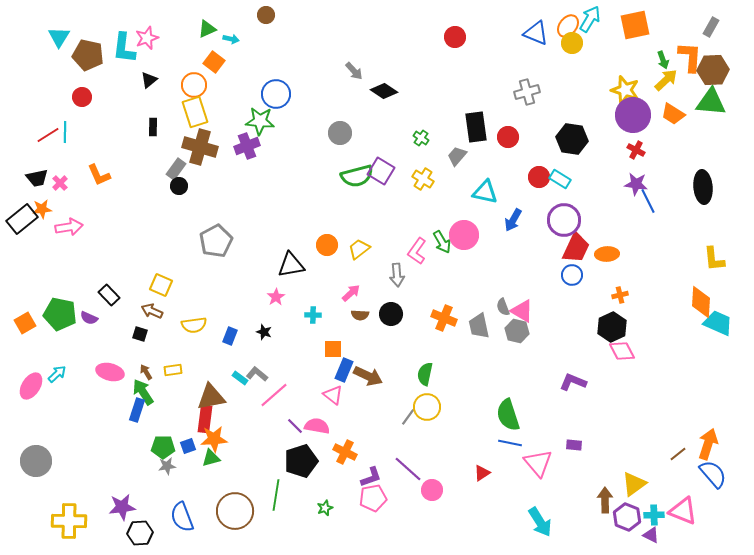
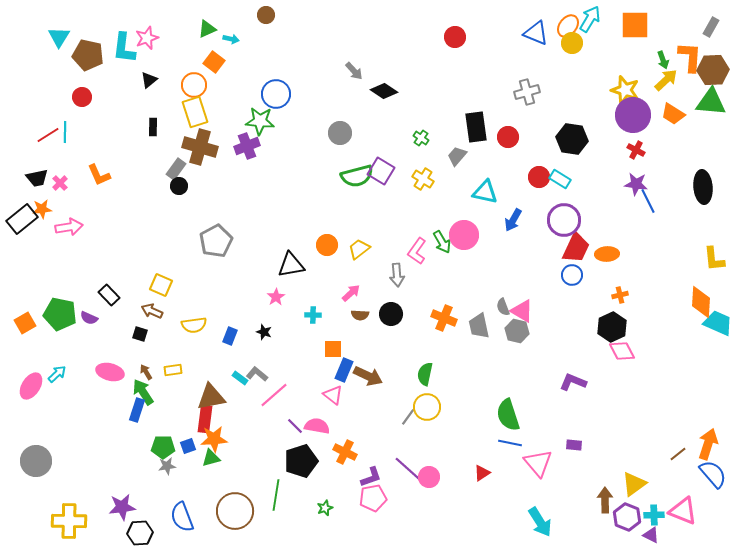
orange square at (635, 25): rotated 12 degrees clockwise
pink circle at (432, 490): moved 3 px left, 13 px up
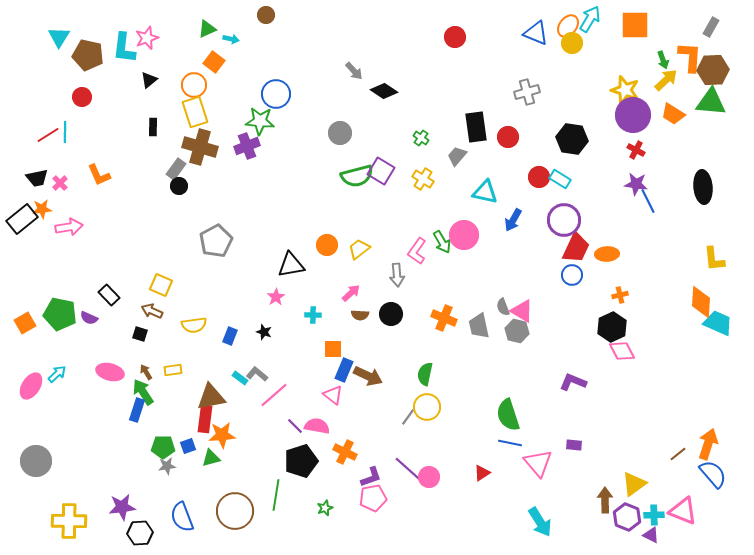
orange star at (214, 439): moved 8 px right, 4 px up
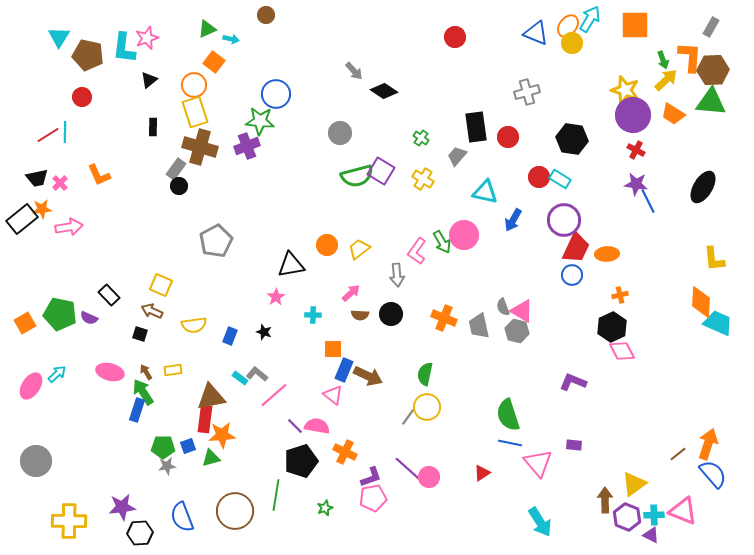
black ellipse at (703, 187): rotated 36 degrees clockwise
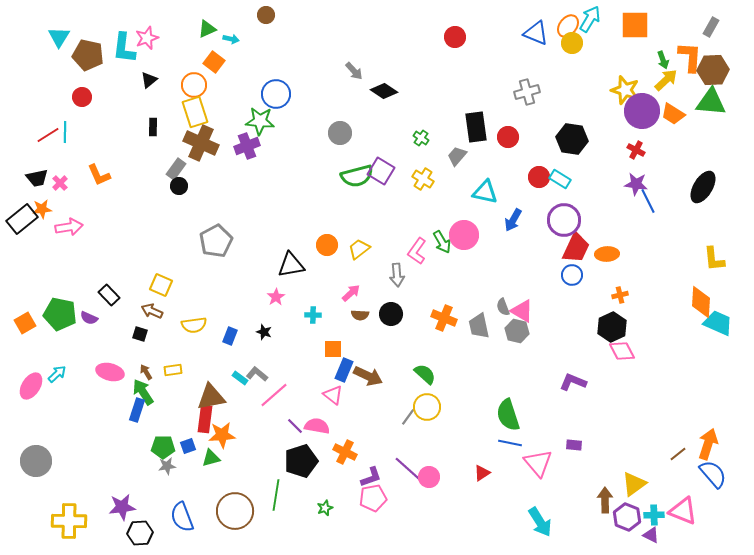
purple circle at (633, 115): moved 9 px right, 4 px up
brown cross at (200, 147): moved 1 px right, 4 px up; rotated 8 degrees clockwise
green semicircle at (425, 374): rotated 120 degrees clockwise
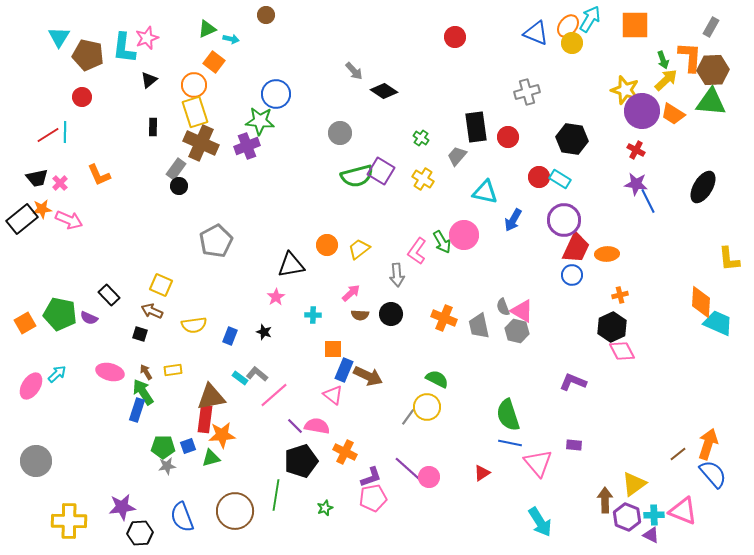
pink arrow at (69, 227): moved 7 px up; rotated 32 degrees clockwise
yellow L-shape at (714, 259): moved 15 px right
green semicircle at (425, 374): moved 12 px right, 5 px down; rotated 15 degrees counterclockwise
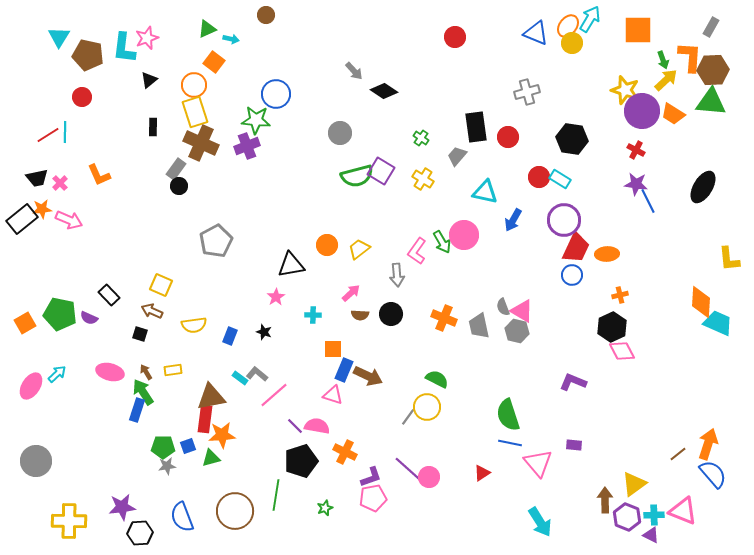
orange square at (635, 25): moved 3 px right, 5 px down
green star at (260, 121): moved 4 px left, 1 px up
pink triangle at (333, 395): rotated 20 degrees counterclockwise
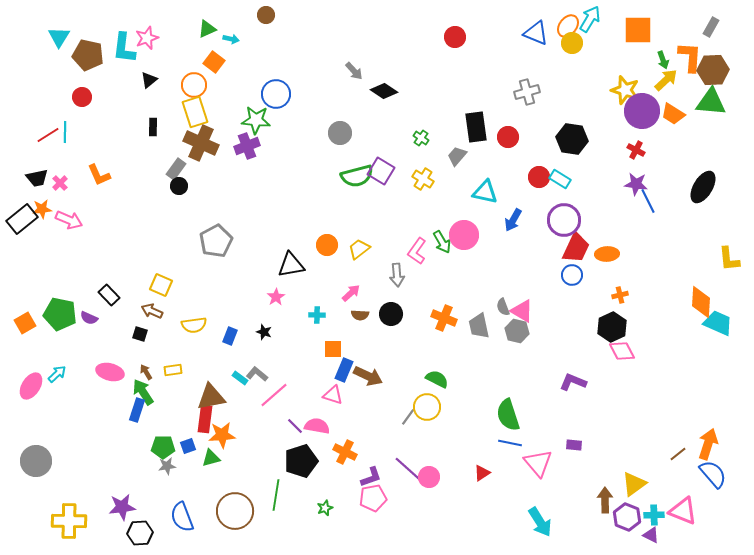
cyan cross at (313, 315): moved 4 px right
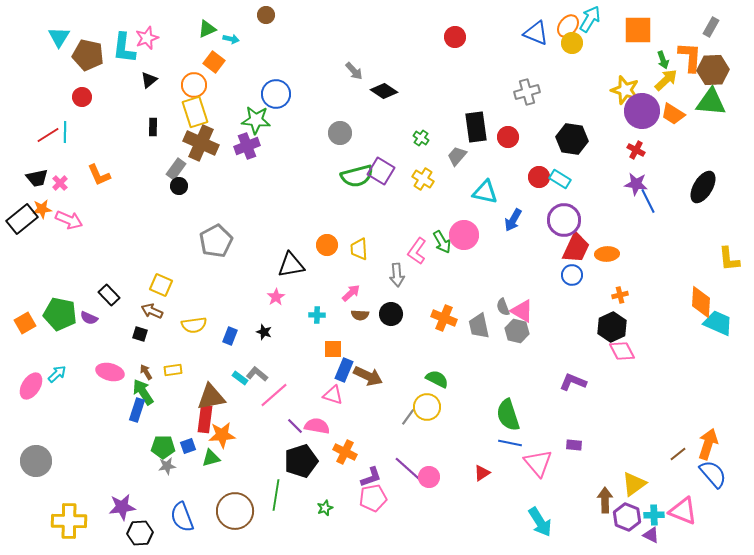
yellow trapezoid at (359, 249): rotated 55 degrees counterclockwise
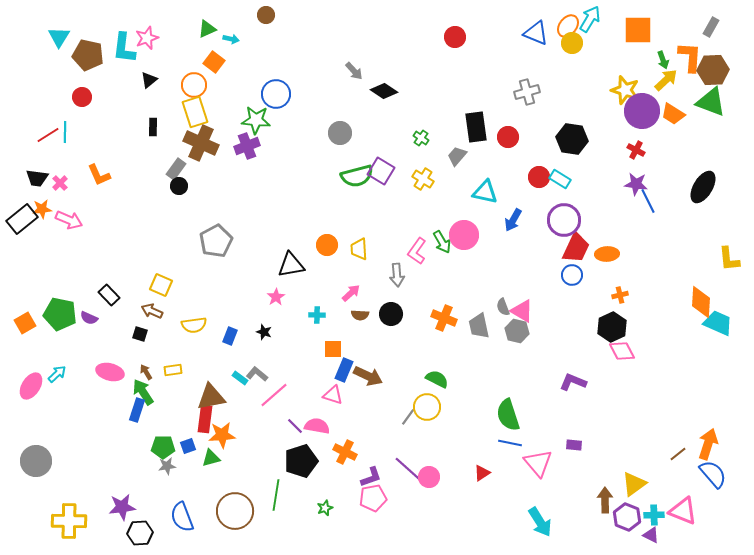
green triangle at (711, 102): rotated 16 degrees clockwise
black trapezoid at (37, 178): rotated 20 degrees clockwise
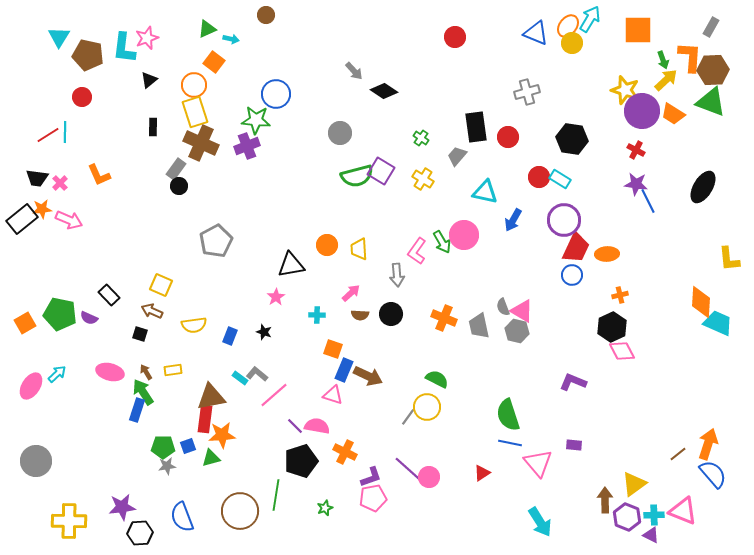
orange square at (333, 349): rotated 18 degrees clockwise
brown circle at (235, 511): moved 5 px right
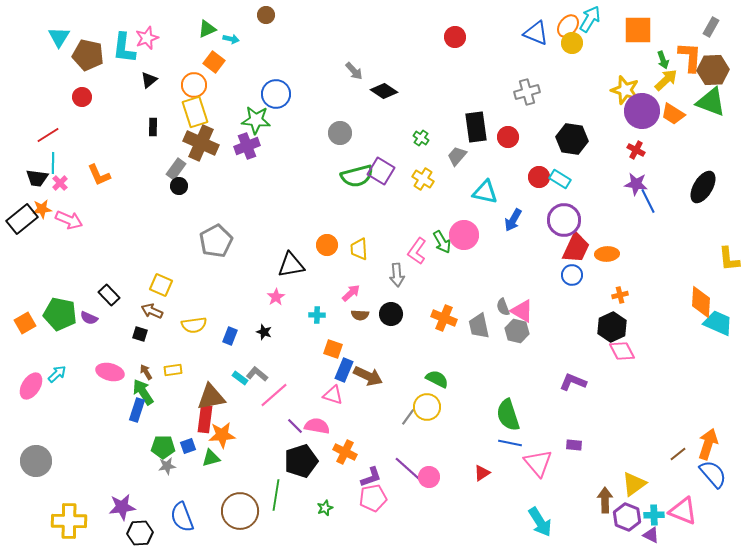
cyan line at (65, 132): moved 12 px left, 31 px down
